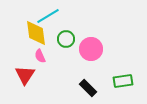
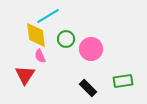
yellow diamond: moved 2 px down
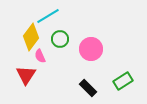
yellow diamond: moved 5 px left, 2 px down; rotated 44 degrees clockwise
green circle: moved 6 px left
red triangle: moved 1 px right
green rectangle: rotated 24 degrees counterclockwise
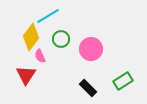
green circle: moved 1 px right
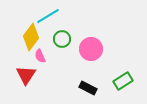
green circle: moved 1 px right
black rectangle: rotated 18 degrees counterclockwise
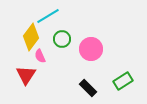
black rectangle: rotated 18 degrees clockwise
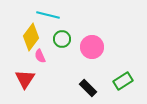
cyan line: moved 1 px up; rotated 45 degrees clockwise
pink circle: moved 1 px right, 2 px up
red triangle: moved 1 px left, 4 px down
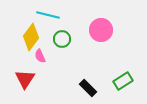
pink circle: moved 9 px right, 17 px up
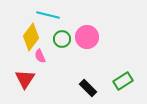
pink circle: moved 14 px left, 7 px down
